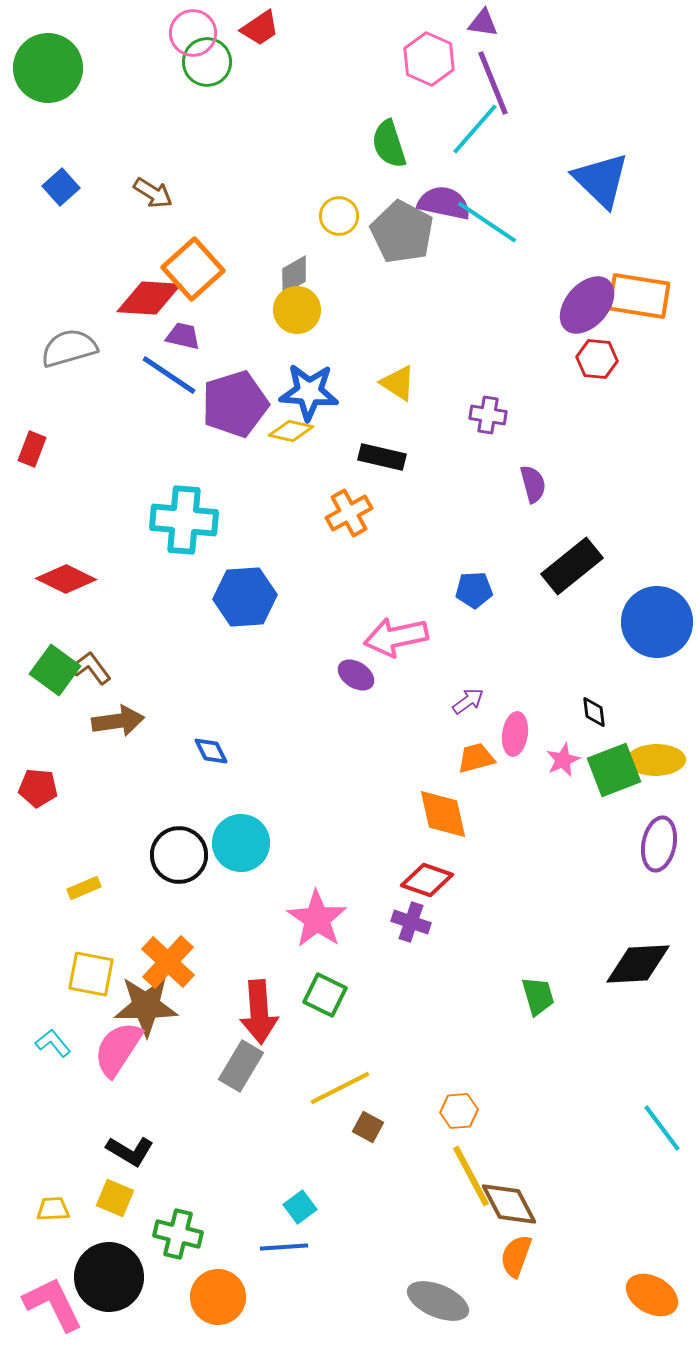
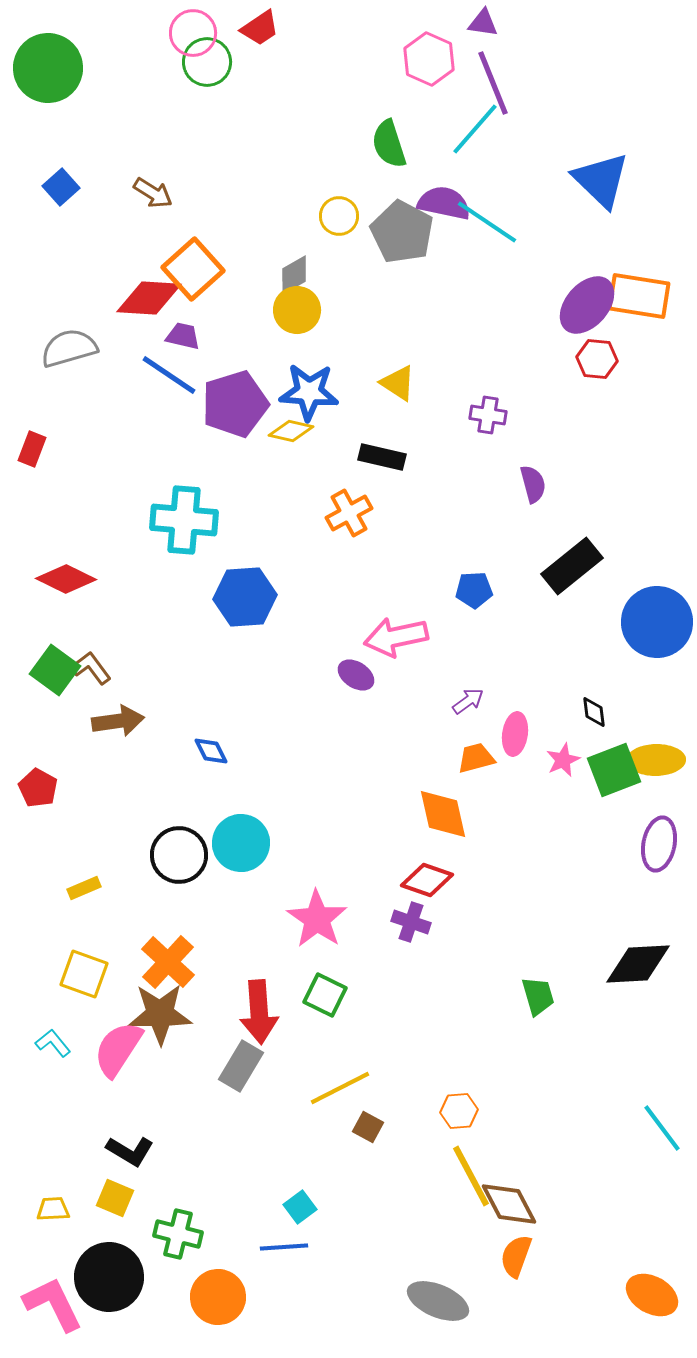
red pentagon at (38, 788): rotated 24 degrees clockwise
yellow square at (91, 974): moved 7 px left; rotated 9 degrees clockwise
brown star at (146, 1006): moved 14 px right, 8 px down
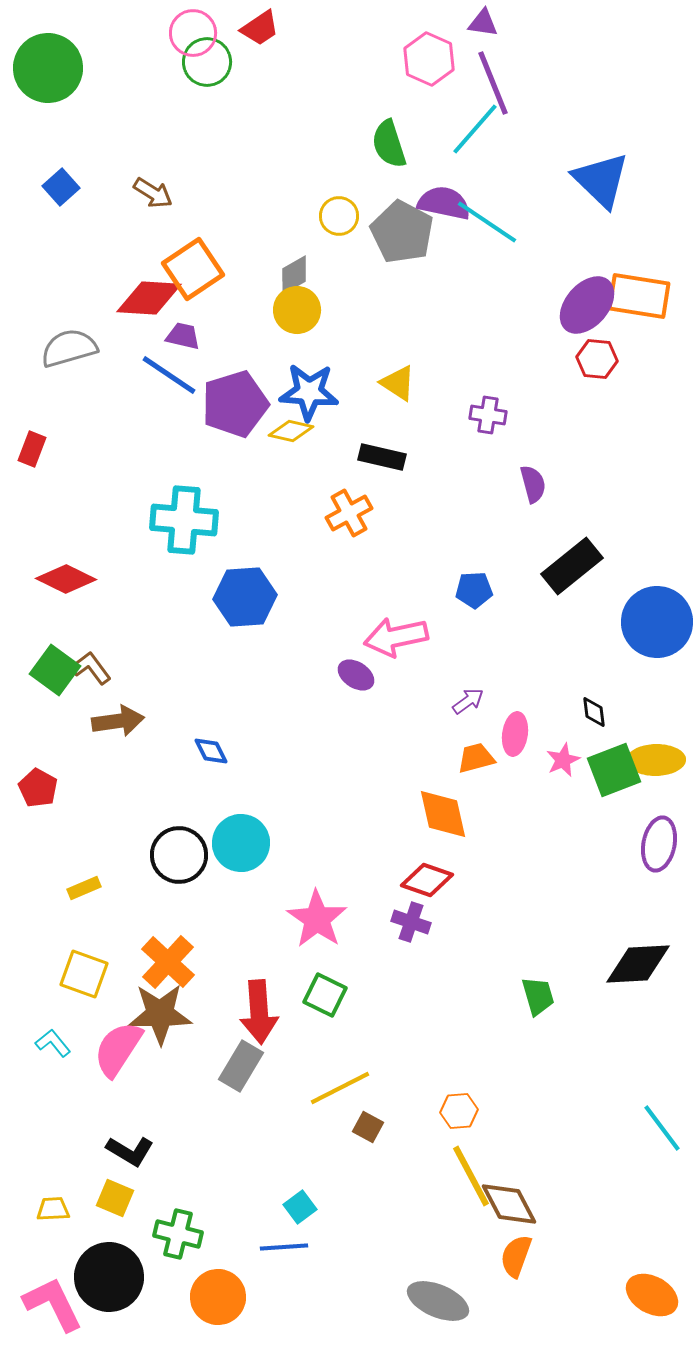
orange square at (193, 269): rotated 8 degrees clockwise
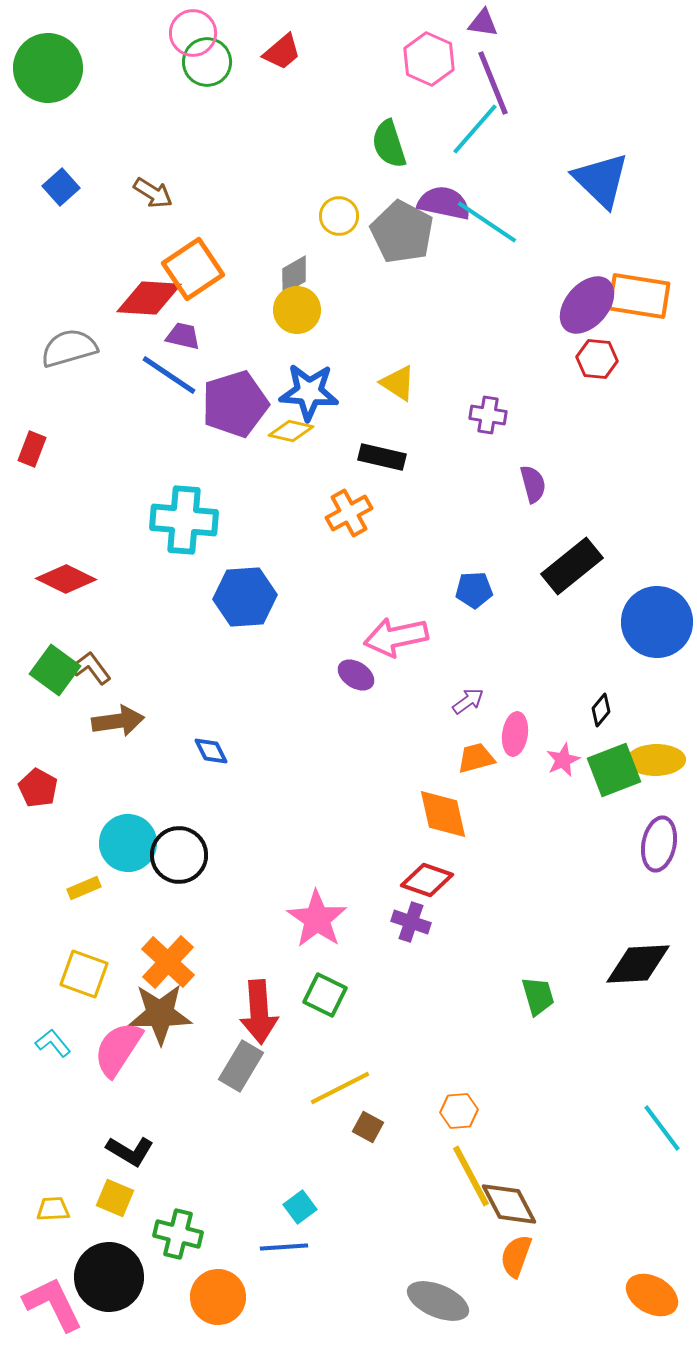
red trapezoid at (260, 28): moved 22 px right, 24 px down; rotated 6 degrees counterclockwise
black diamond at (594, 712): moved 7 px right, 2 px up; rotated 48 degrees clockwise
cyan circle at (241, 843): moved 113 px left
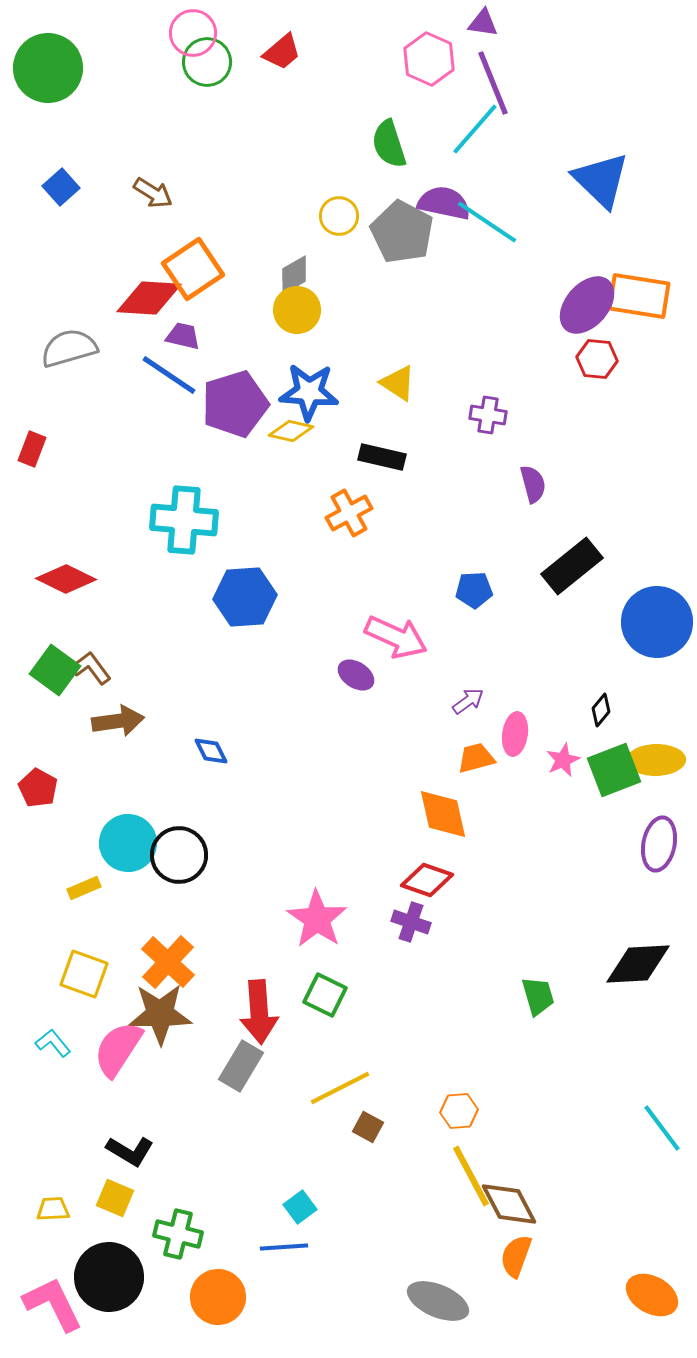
pink arrow at (396, 637): rotated 144 degrees counterclockwise
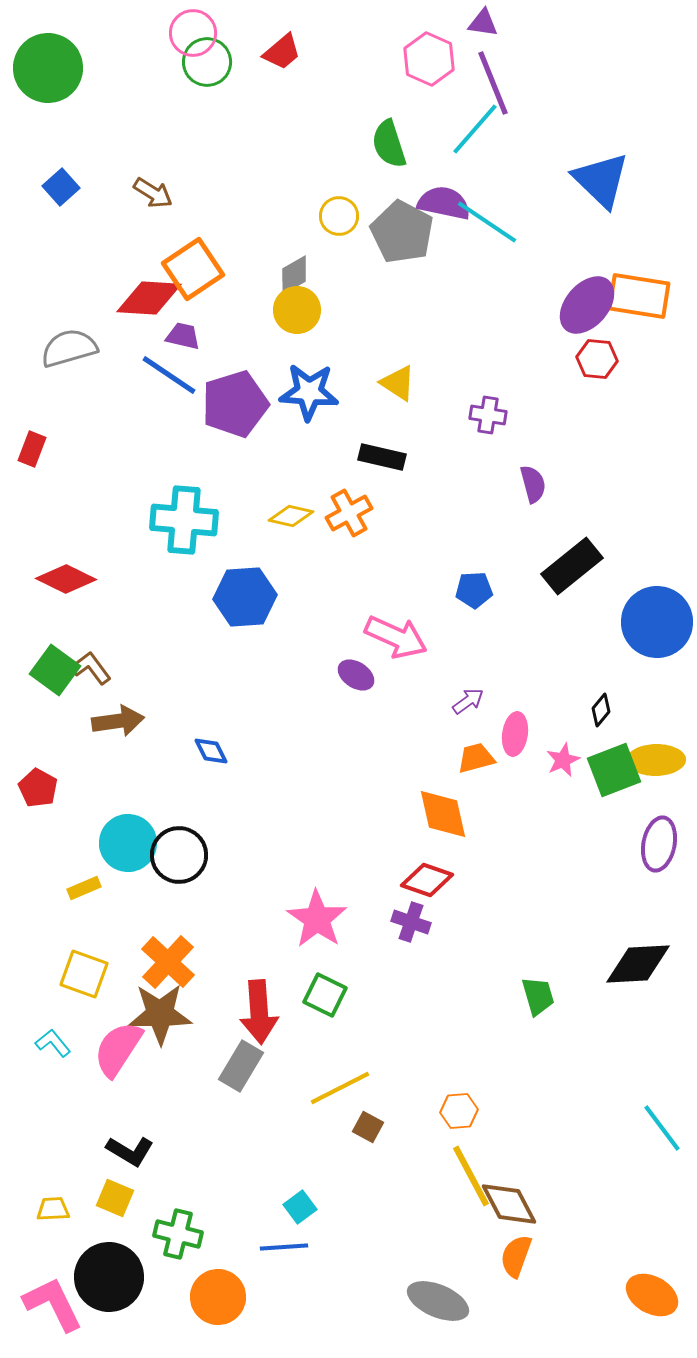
yellow diamond at (291, 431): moved 85 px down
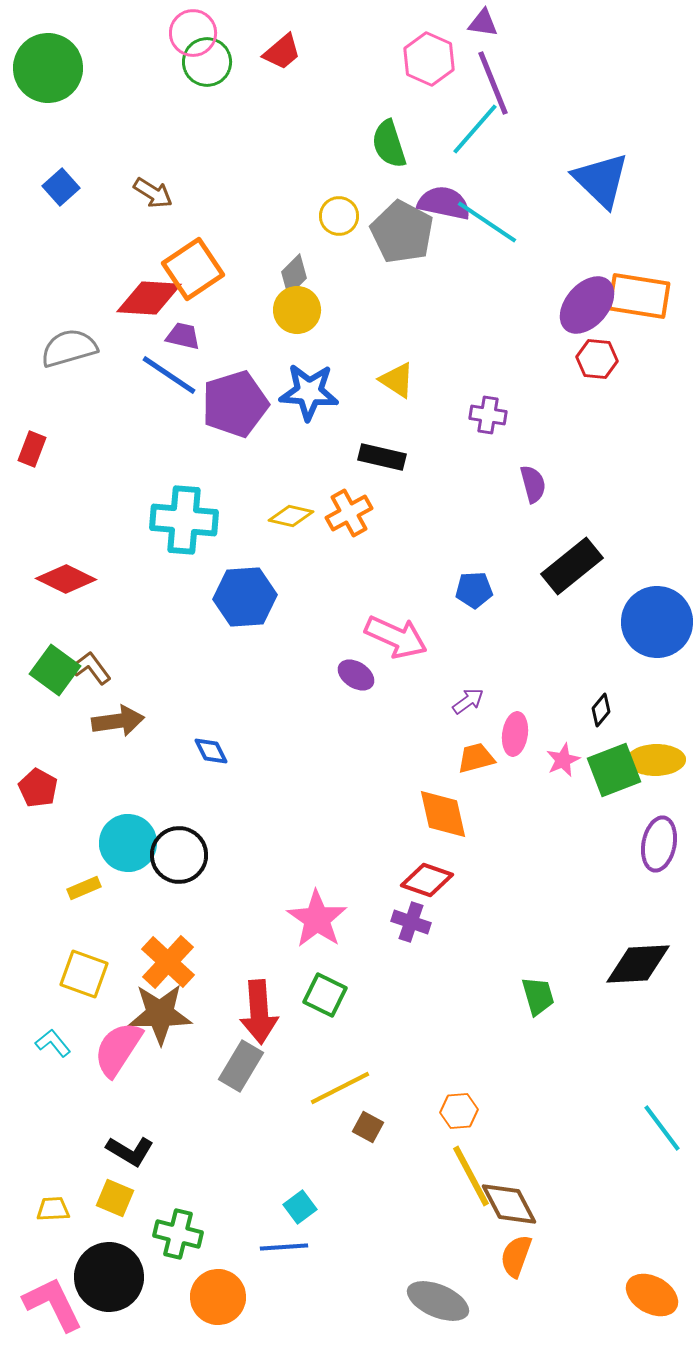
gray diamond at (294, 275): rotated 15 degrees counterclockwise
yellow triangle at (398, 383): moved 1 px left, 3 px up
